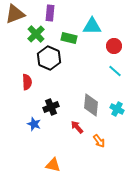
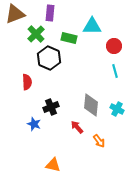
cyan line: rotated 32 degrees clockwise
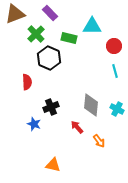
purple rectangle: rotated 49 degrees counterclockwise
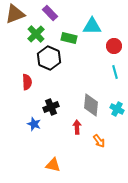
cyan line: moved 1 px down
red arrow: rotated 40 degrees clockwise
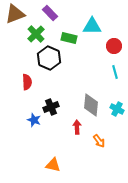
blue star: moved 4 px up
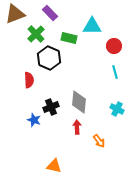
red semicircle: moved 2 px right, 2 px up
gray diamond: moved 12 px left, 3 px up
orange triangle: moved 1 px right, 1 px down
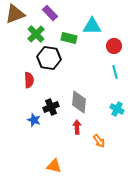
black hexagon: rotated 15 degrees counterclockwise
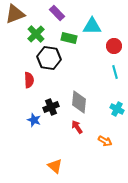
purple rectangle: moved 7 px right
red arrow: rotated 32 degrees counterclockwise
orange arrow: moved 6 px right; rotated 24 degrees counterclockwise
orange triangle: moved 1 px right; rotated 28 degrees clockwise
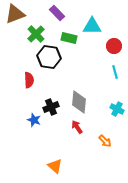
black hexagon: moved 1 px up
orange arrow: rotated 16 degrees clockwise
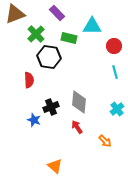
cyan cross: rotated 24 degrees clockwise
